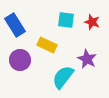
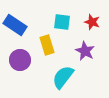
cyan square: moved 4 px left, 2 px down
blue rectangle: rotated 25 degrees counterclockwise
yellow rectangle: rotated 48 degrees clockwise
purple star: moved 2 px left, 8 px up
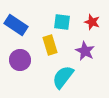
blue rectangle: moved 1 px right
yellow rectangle: moved 3 px right
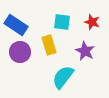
yellow rectangle: moved 1 px left
purple circle: moved 8 px up
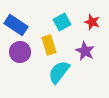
cyan square: rotated 36 degrees counterclockwise
cyan semicircle: moved 4 px left, 5 px up
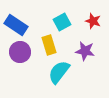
red star: moved 1 px right, 1 px up
purple star: rotated 18 degrees counterclockwise
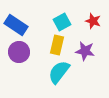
yellow rectangle: moved 8 px right; rotated 30 degrees clockwise
purple circle: moved 1 px left
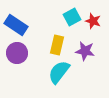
cyan square: moved 10 px right, 5 px up
purple circle: moved 2 px left, 1 px down
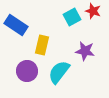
red star: moved 10 px up
yellow rectangle: moved 15 px left
purple circle: moved 10 px right, 18 px down
